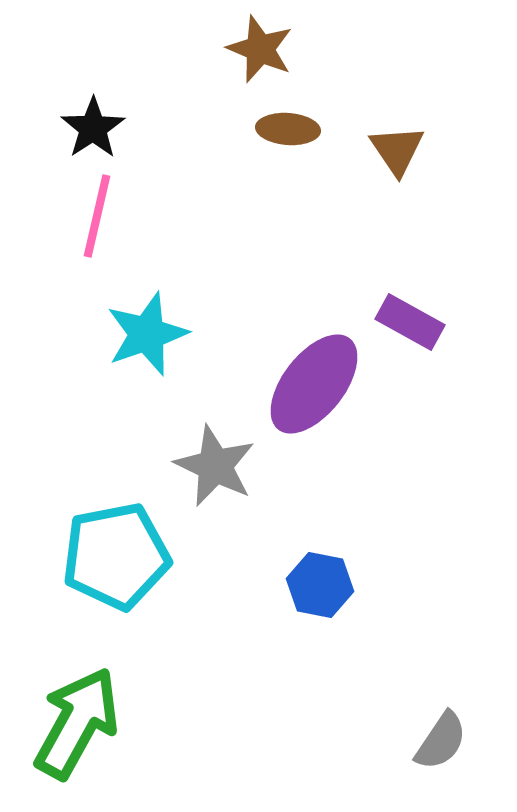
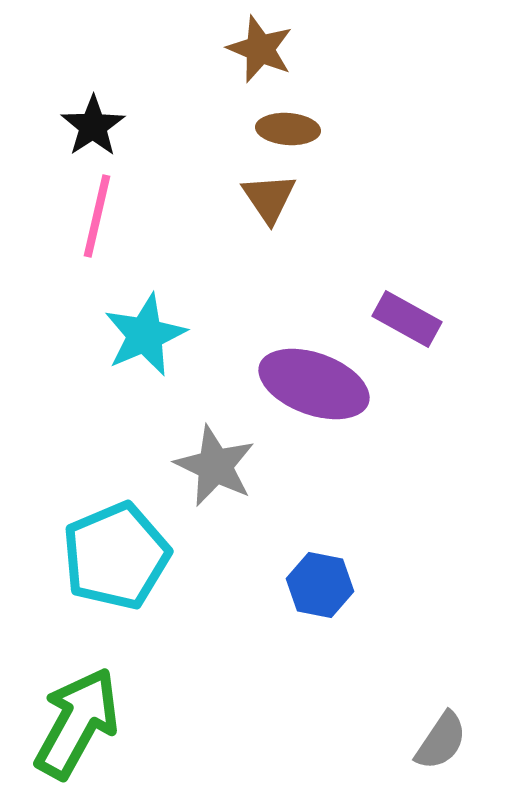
black star: moved 2 px up
brown triangle: moved 128 px left, 48 px down
purple rectangle: moved 3 px left, 3 px up
cyan star: moved 2 px left, 1 px down; rotated 4 degrees counterclockwise
purple ellipse: rotated 72 degrees clockwise
cyan pentagon: rotated 12 degrees counterclockwise
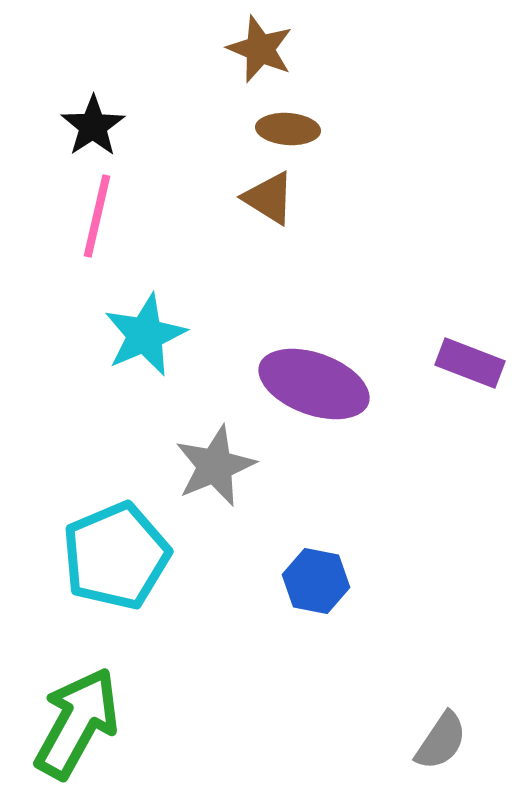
brown triangle: rotated 24 degrees counterclockwise
purple rectangle: moved 63 px right, 44 px down; rotated 8 degrees counterclockwise
gray star: rotated 24 degrees clockwise
blue hexagon: moved 4 px left, 4 px up
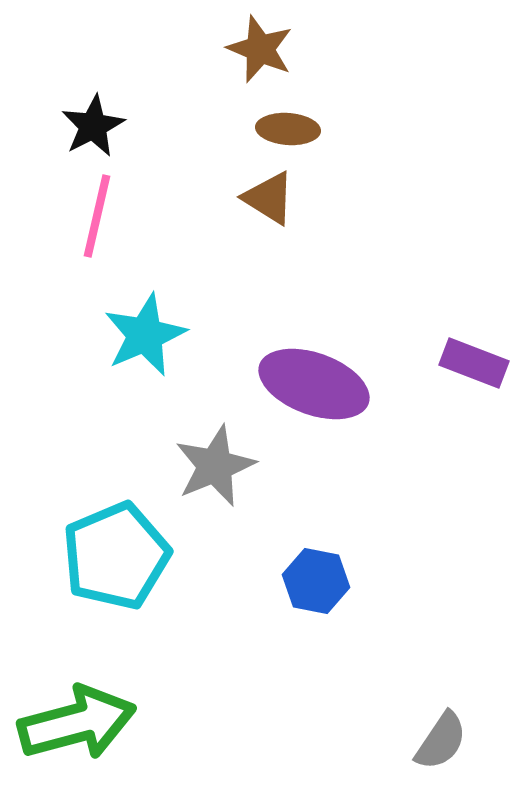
black star: rotated 6 degrees clockwise
purple rectangle: moved 4 px right
green arrow: rotated 46 degrees clockwise
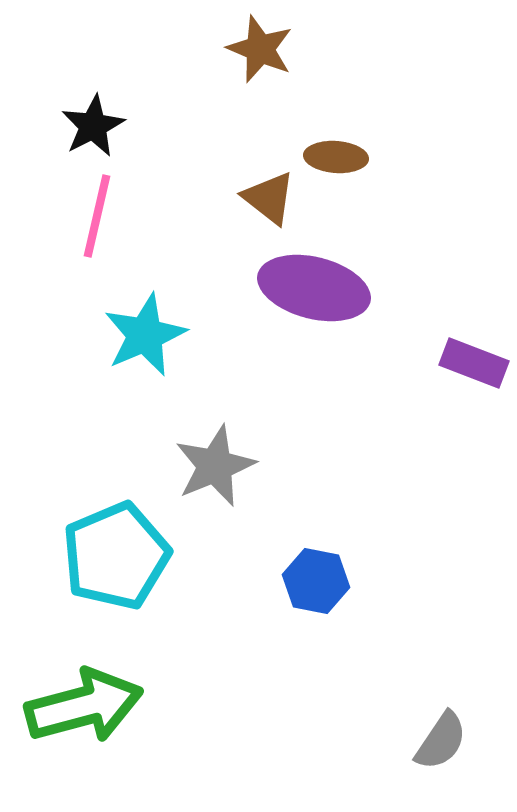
brown ellipse: moved 48 px right, 28 px down
brown triangle: rotated 6 degrees clockwise
purple ellipse: moved 96 px up; rotated 6 degrees counterclockwise
green arrow: moved 7 px right, 17 px up
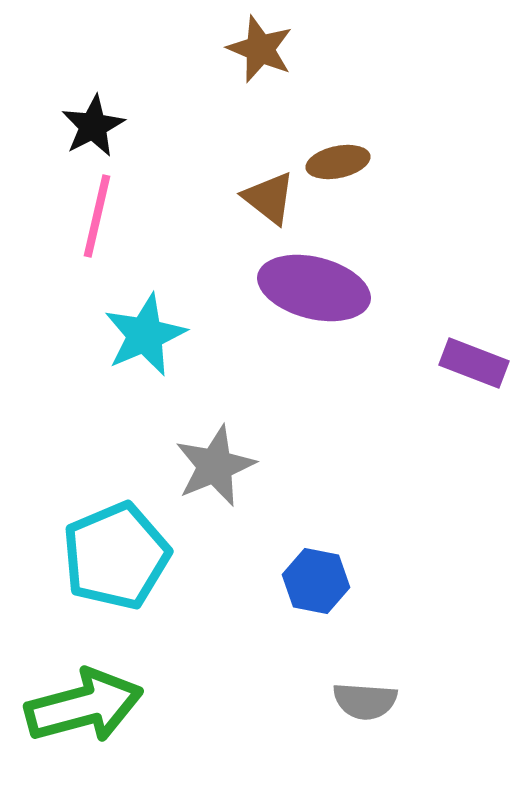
brown ellipse: moved 2 px right, 5 px down; rotated 16 degrees counterclockwise
gray semicircle: moved 76 px left, 40 px up; rotated 60 degrees clockwise
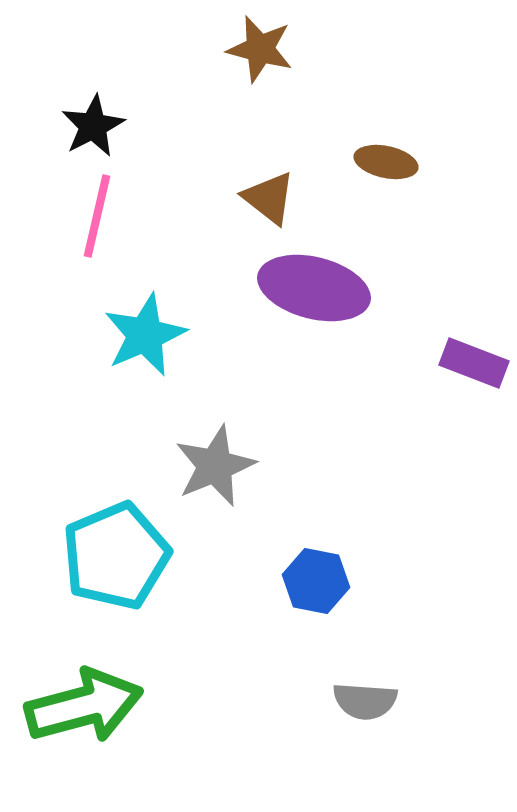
brown star: rotated 8 degrees counterclockwise
brown ellipse: moved 48 px right; rotated 24 degrees clockwise
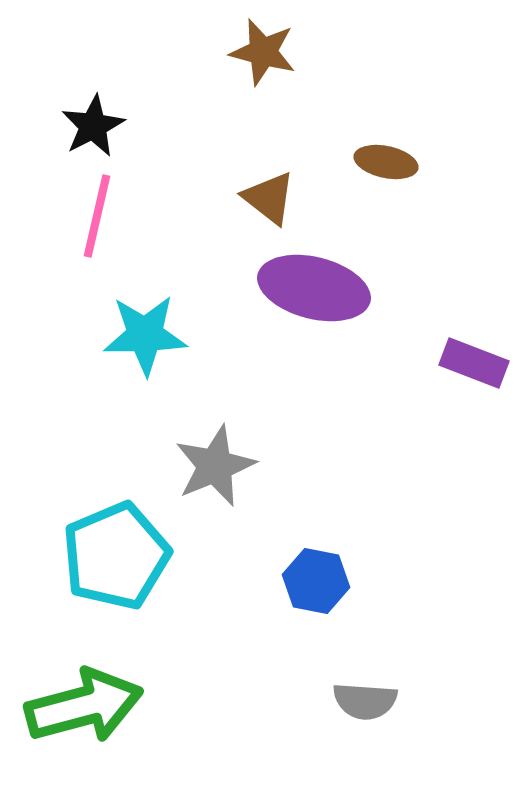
brown star: moved 3 px right, 3 px down
cyan star: rotated 22 degrees clockwise
